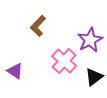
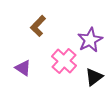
purple triangle: moved 8 px right, 3 px up
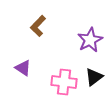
pink cross: moved 21 px down; rotated 35 degrees counterclockwise
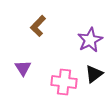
purple triangle: rotated 24 degrees clockwise
black triangle: moved 3 px up
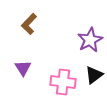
brown L-shape: moved 9 px left, 2 px up
black triangle: moved 1 px down
pink cross: moved 1 px left
